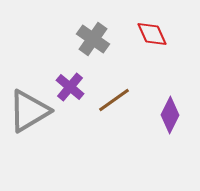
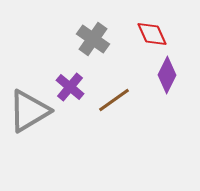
purple diamond: moved 3 px left, 40 px up
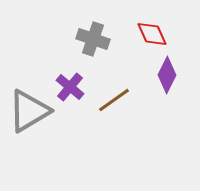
gray cross: rotated 16 degrees counterclockwise
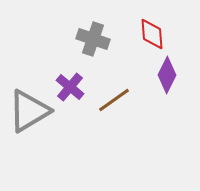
red diamond: rotated 20 degrees clockwise
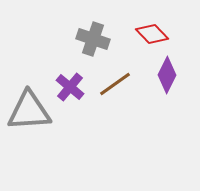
red diamond: rotated 40 degrees counterclockwise
brown line: moved 1 px right, 16 px up
gray triangle: rotated 27 degrees clockwise
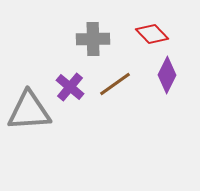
gray cross: rotated 20 degrees counterclockwise
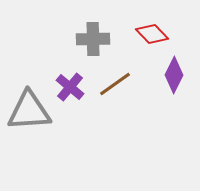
purple diamond: moved 7 px right
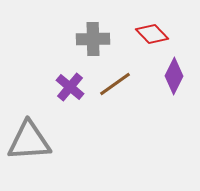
purple diamond: moved 1 px down
gray triangle: moved 30 px down
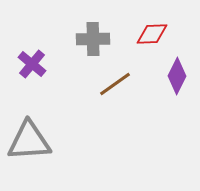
red diamond: rotated 48 degrees counterclockwise
purple diamond: moved 3 px right
purple cross: moved 38 px left, 23 px up
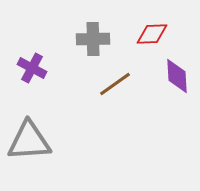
purple cross: moved 4 px down; rotated 12 degrees counterclockwise
purple diamond: rotated 30 degrees counterclockwise
